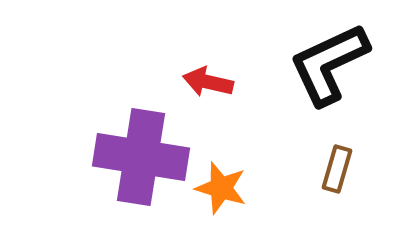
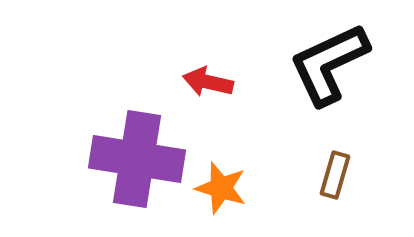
purple cross: moved 4 px left, 2 px down
brown rectangle: moved 2 px left, 6 px down
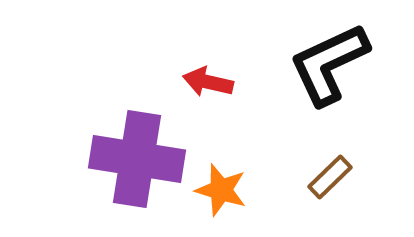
brown rectangle: moved 5 px left, 2 px down; rotated 30 degrees clockwise
orange star: moved 2 px down
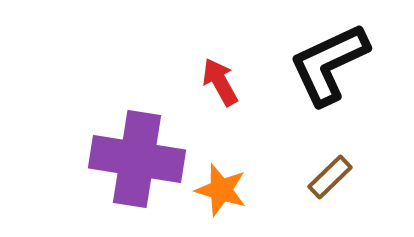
red arrow: moved 12 px right; rotated 48 degrees clockwise
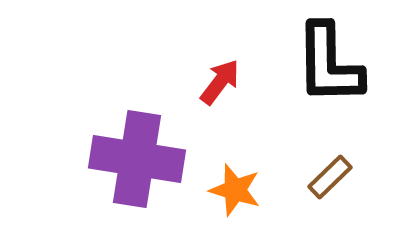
black L-shape: rotated 66 degrees counterclockwise
red arrow: rotated 66 degrees clockwise
orange star: moved 14 px right
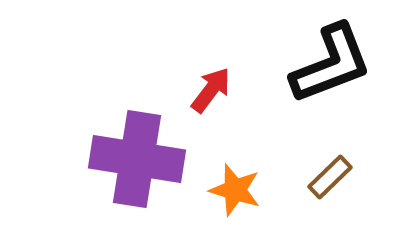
black L-shape: moved 2 px right; rotated 110 degrees counterclockwise
red arrow: moved 9 px left, 8 px down
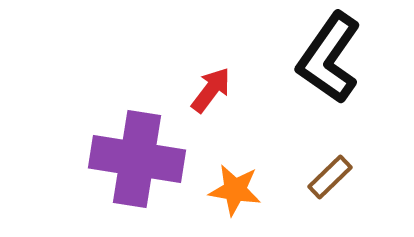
black L-shape: moved 2 px left, 6 px up; rotated 146 degrees clockwise
orange star: rotated 8 degrees counterclockwise
